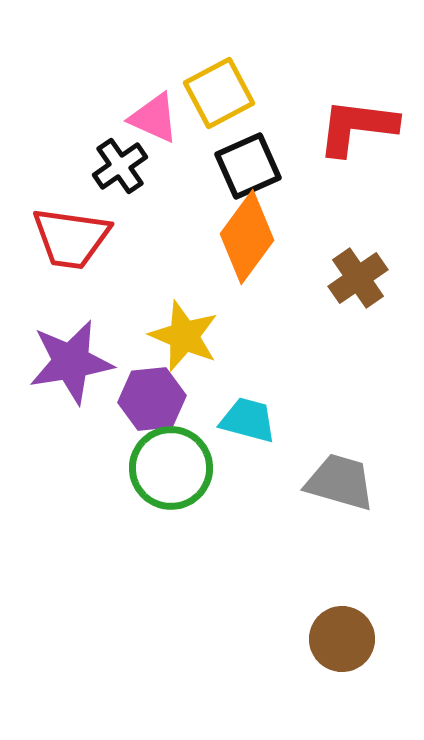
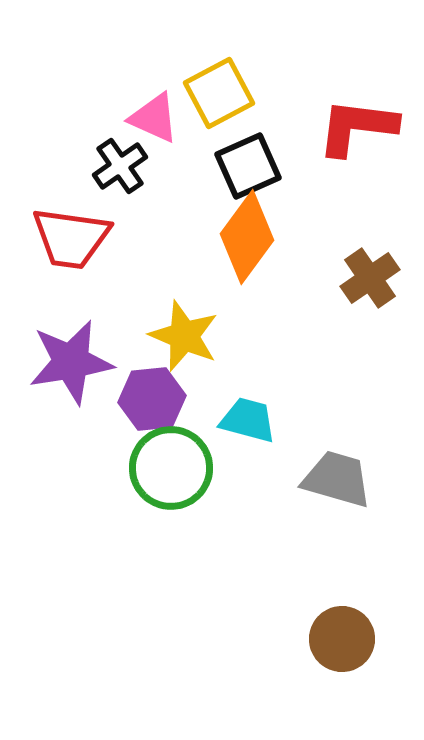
brown cross: moved 12 px right
gray trapezoid: moved 3 px left, 3 px up
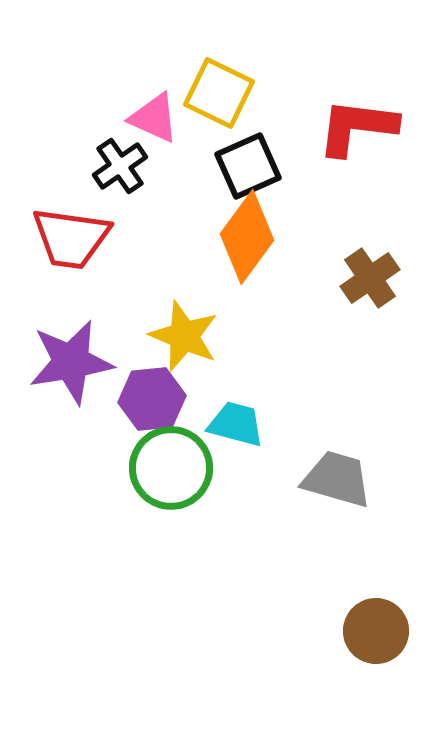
yellow square: rotated 36 degrees counterclockwise
cyan trapezoid: moved 12 px left, 4 px down
brown circle: moved 34 px right, 8 px up
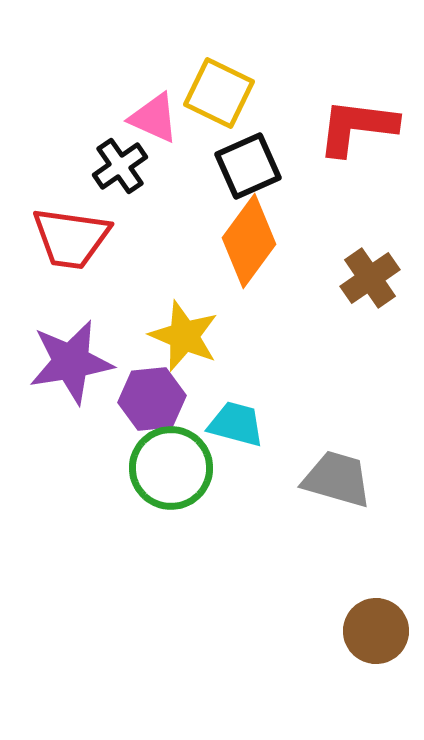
orange diamond: moved 2 px right, 4 px down
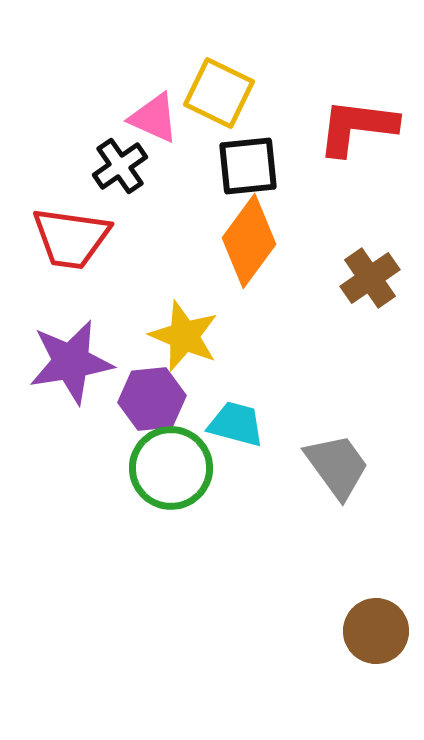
black square: rotated 18 degrees clockwise
gray trapezoid: moved 13 px up; rotated 38 degrees clockwise
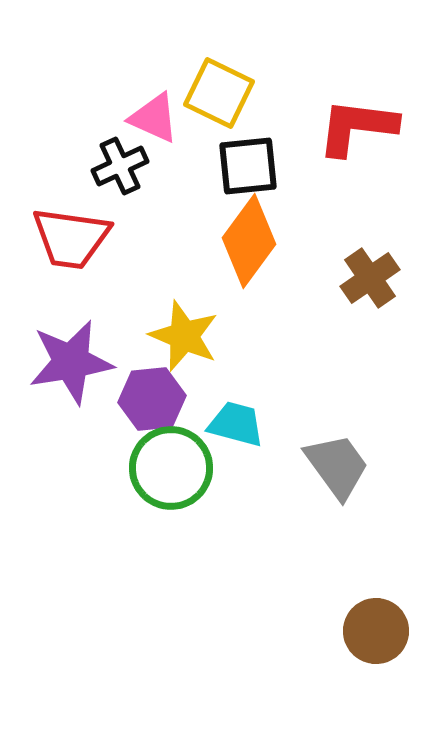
black cross: rotated 10 degrees clockwise
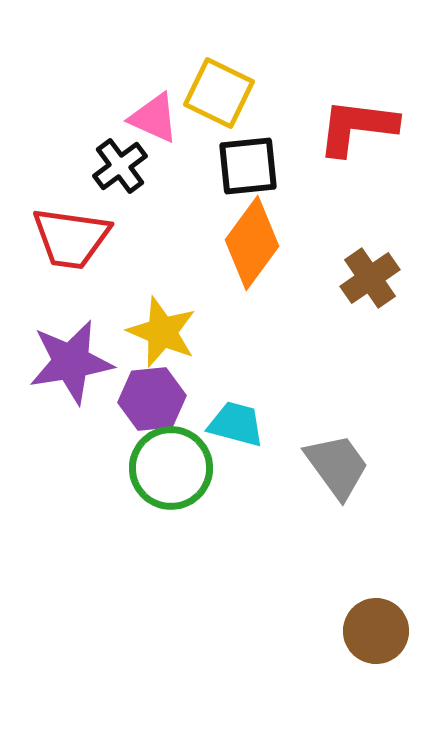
black cross: rotated 12 degrees counterclockwise
orange diamond: moved 3 px right, 2 px down
yellow star: moved 22 px left, 4 px up
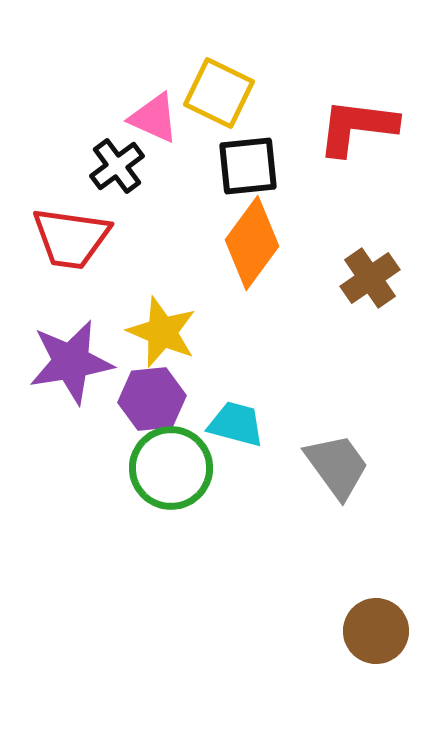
black cross: moved 3 px left
